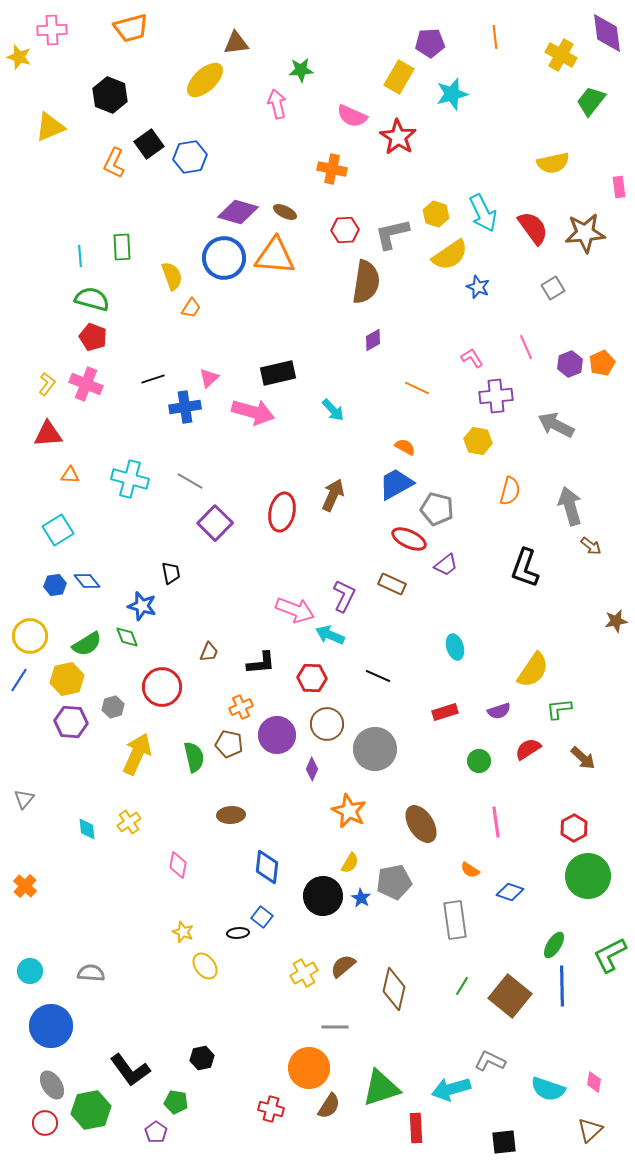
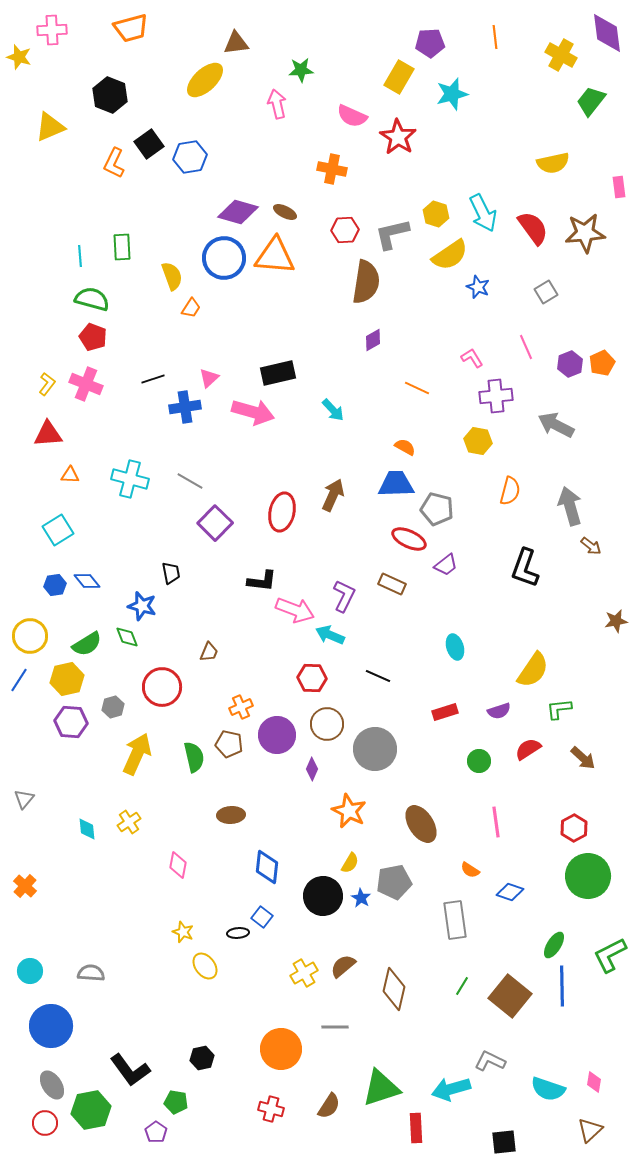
gray square at (553, 288): moved 7 px left, 4 px down
blue trapezoid at (396, 484): rotated 27 degrees clockwise
black L-shape at (261, 663): moved 1 px right, 82 px up; rotated 12 degrees clockwise
orange circle at (309, 1068): moved 28 px left, 19 px up
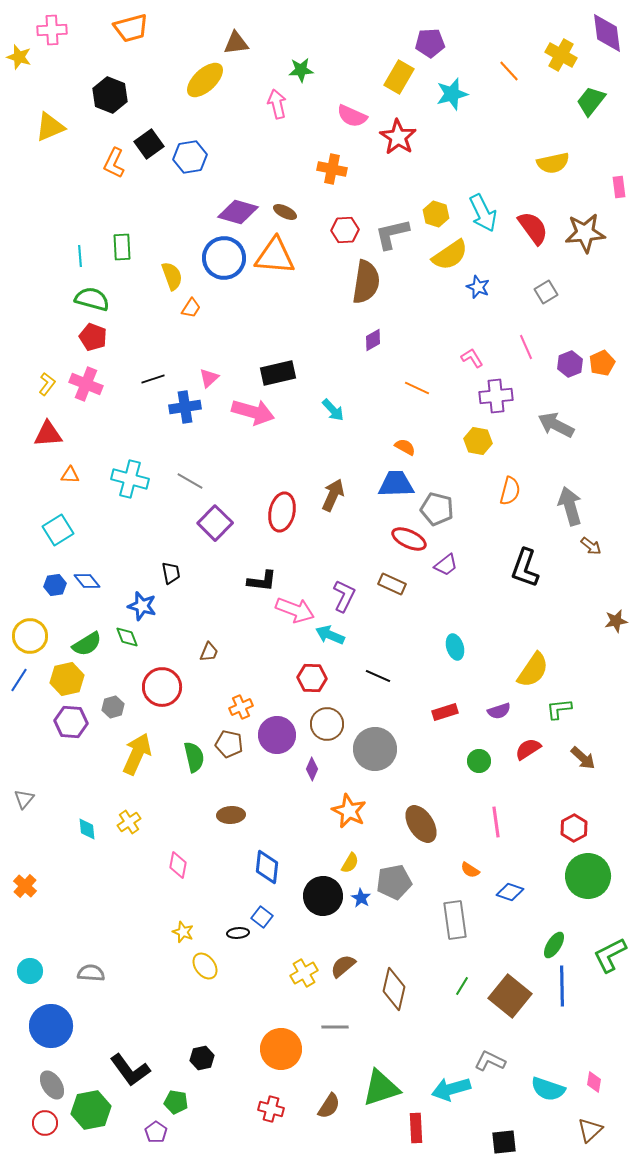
orange line at (495, 37): moved 14 px right, 34 px down; rotated 35 degrees counterclockwise
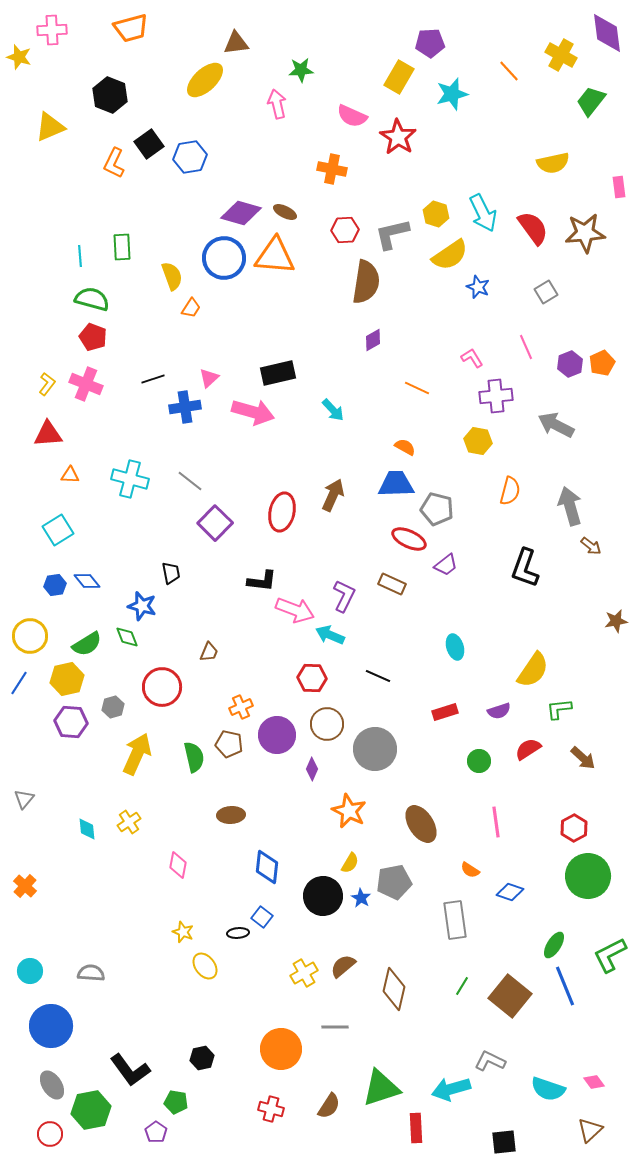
purple diamond at (238, 212): moved 3 px right, 1 px down
gray line at (190, 481): rotated 8 degrees clockwise
blue line at (19, 680): moved 3 px down
blue line at (562, 986): moved 3 px right; rotated 21 degrees counterclockwise
pink diamond at (594, 1082): rotated 45 degrees counterclockwise
red circle at (45, 1123): moved 5 px right, 11 px down
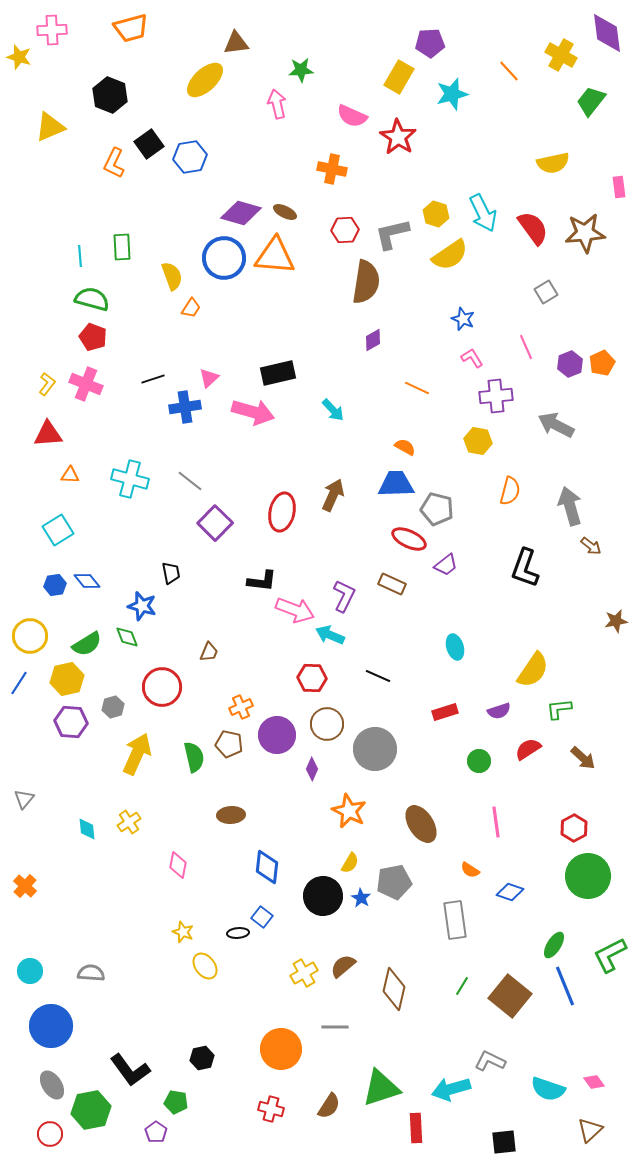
blue star at (478, 287): moved 15 px left, 32 px down
